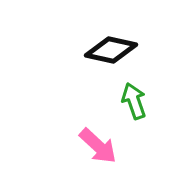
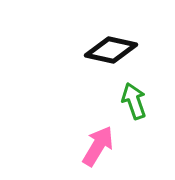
pink arrow: rotated 102 degrees counterclockwise
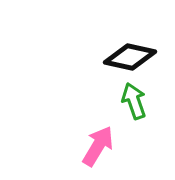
black diamond: moved 19 px right, 7 px down
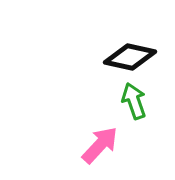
pink arrow: moved 2 px right, 1 px up; rotated 12 degrees clockwise
